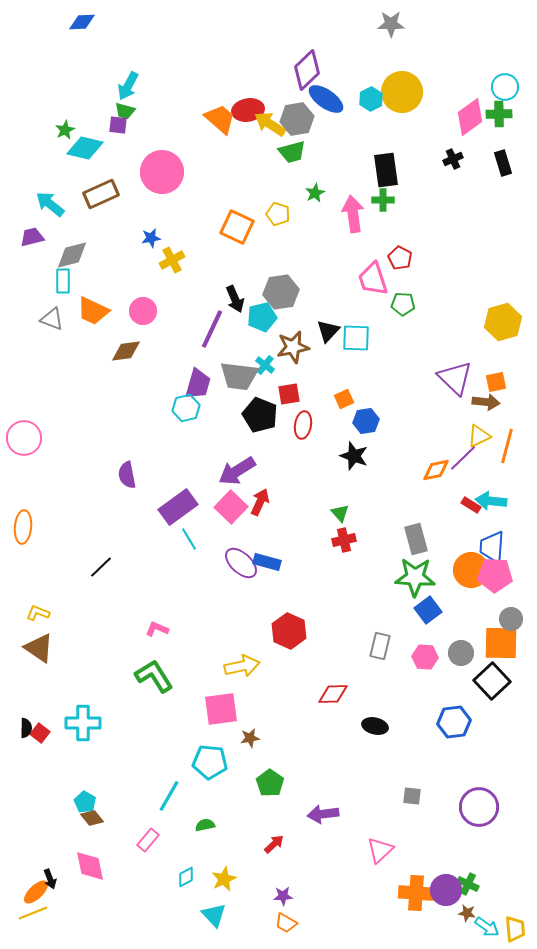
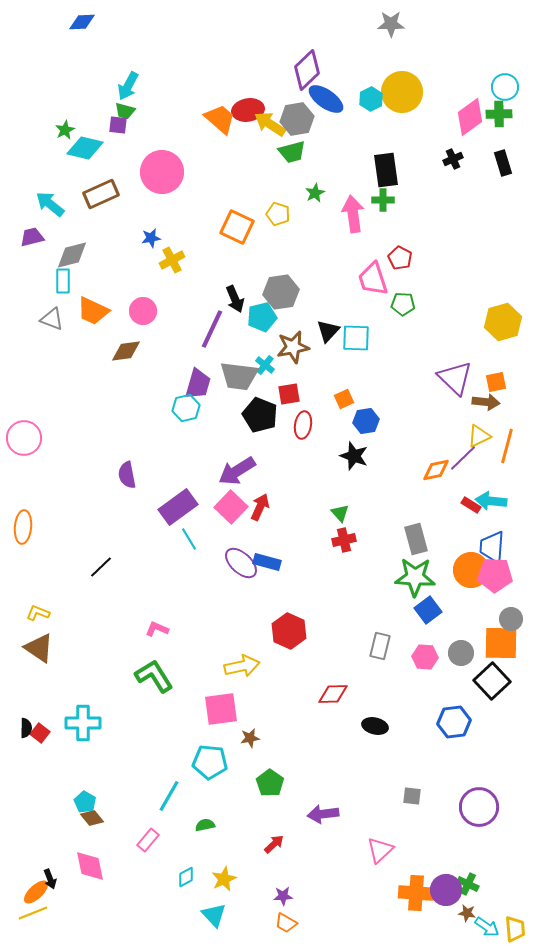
red arrow at (260, 502): moved 5 px down
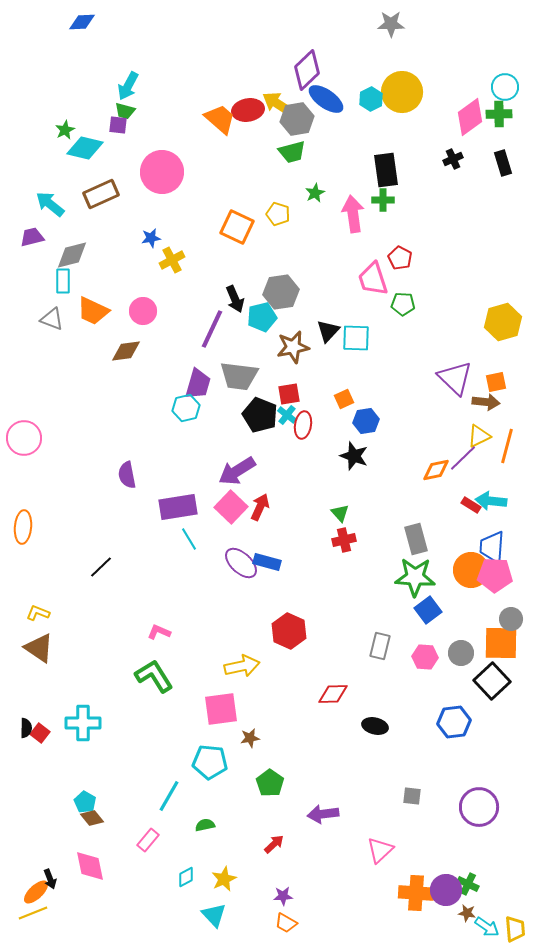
yellow arrow at (270, 124): moved 8 px right, 20 px up
cyan cross at (265, 365): moved 22 px right, 50 px down
purple rectangle at (178, 507): rotated 27 degrees clockwise
pink L-shape at (157, 629): moved 2 px right, 3 px down
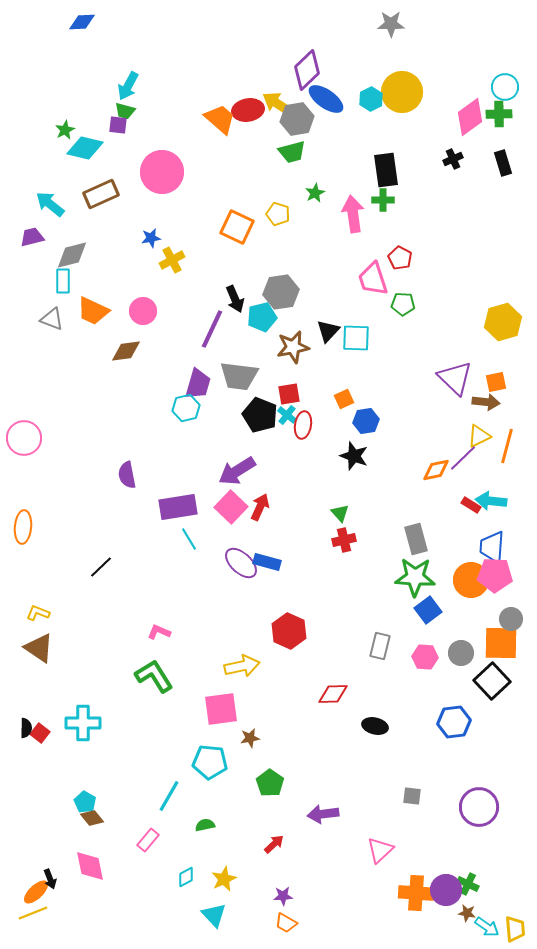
orange circle at (471, 570): moved 10 px down
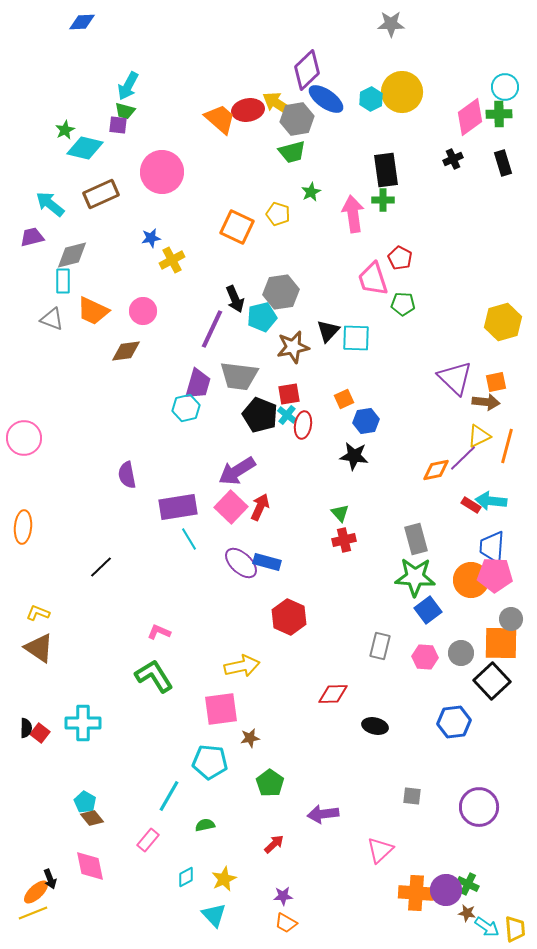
green star at (315, 193): moved 4 px left, 1 px up
black star at (354, 456): rotated 12 degrees counterclockwise
red hexagon at (289, 631): moved 14 px up
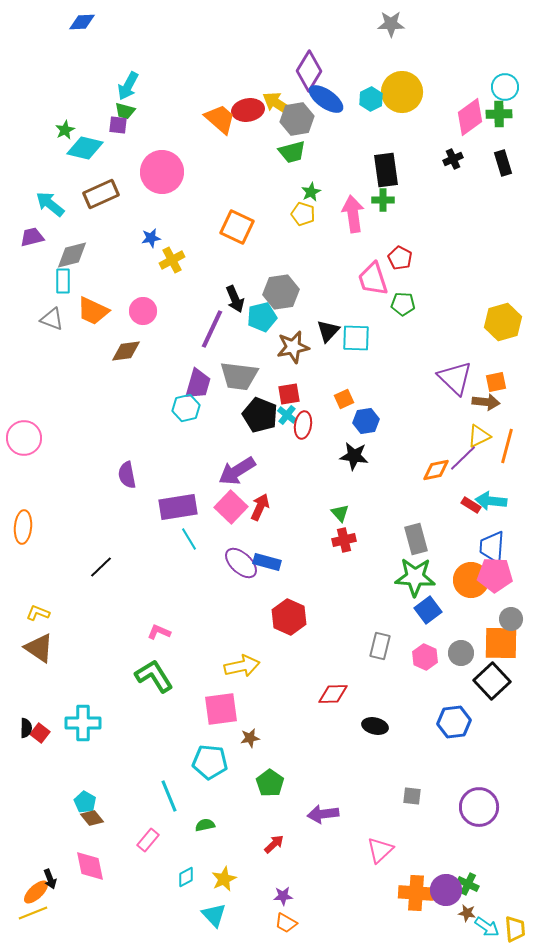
purple diamond at (307, 70): moved 2 px right, 1 px down; rotated 15 degrees counterclockwise
yellow pentagon at (278, 214): moved 25 px right
pink hexagon at (425, 657): rotated 20 degrees clockwise
cyan line at (169, 796): rotated 52 degrees counterclockwise
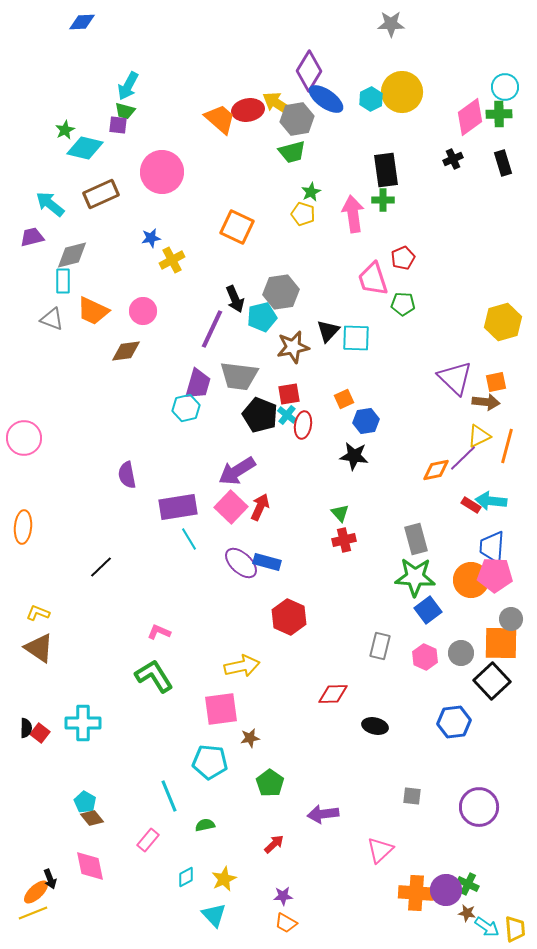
red pentagon at (400, 258): moved 3 px right; rotated 20 degrees clockwise
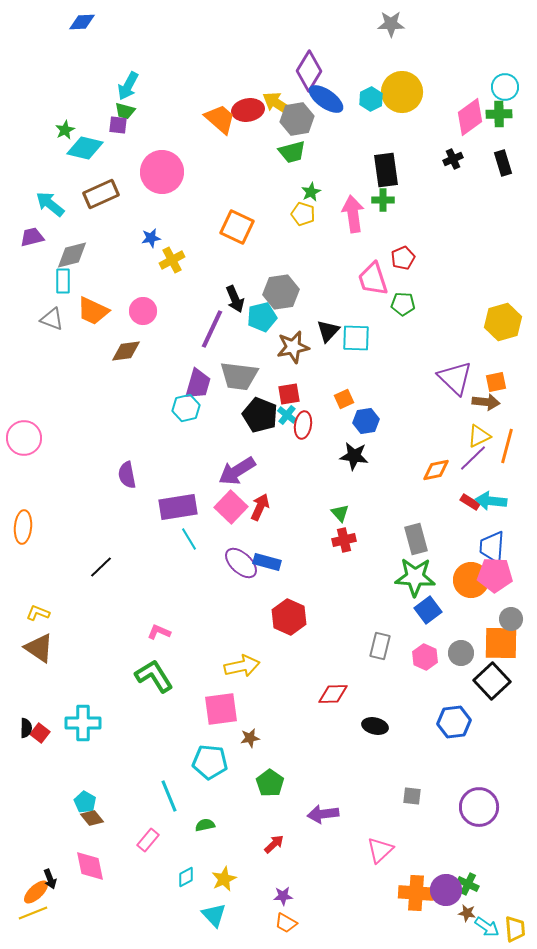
purple line at (463, 458): moved 10 px right
red rectangle at (471, 505): moved 1 px left, 3 px up
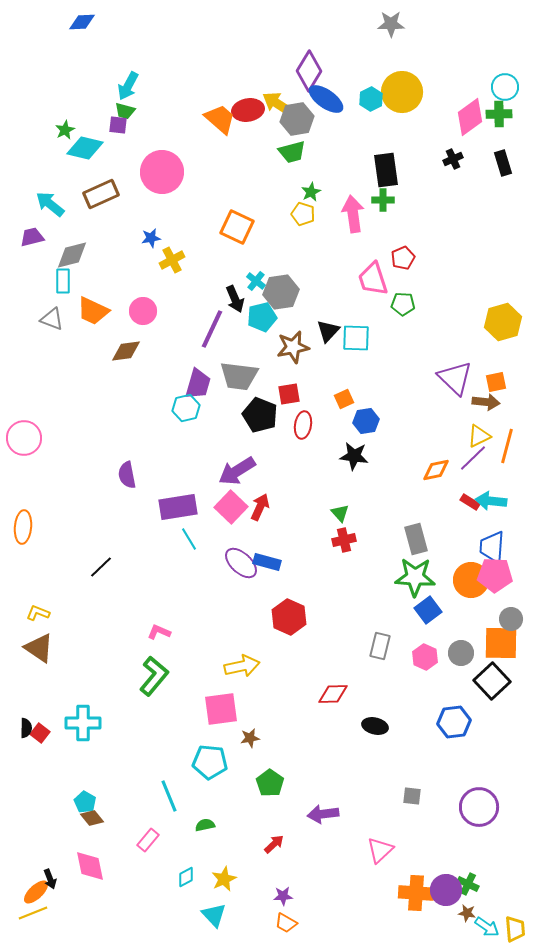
cyan cross at (287, 415): moved 31 px left, 134 px up
green L-shape at (154, 676): rotated 72 degrees clockwise
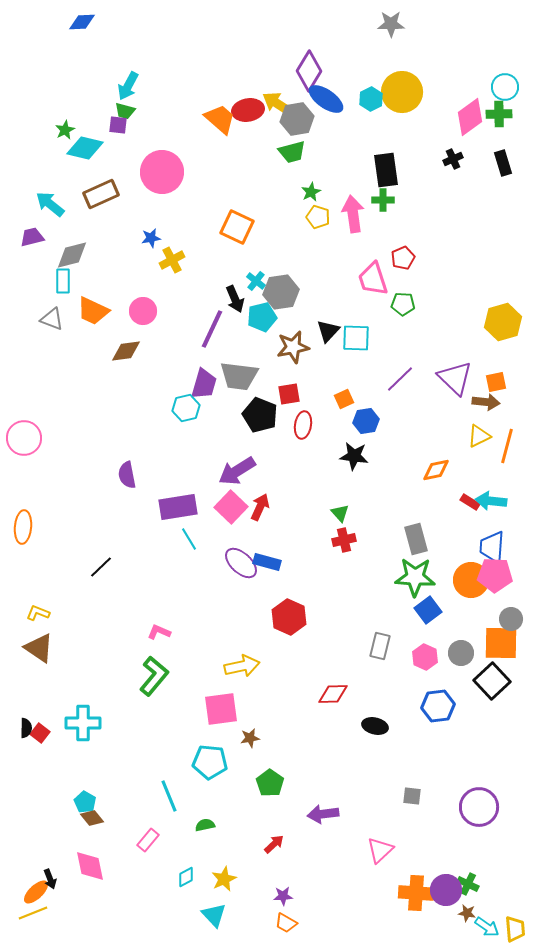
yellow pentagon at (303, 214): moved 15 px right, 3 px down
purple trapezoid at (198, 384): moved 6 px right
purple line at (473, 458): moved 73 px left, 79 px up
blue hexagon at (454, 722): moved 16 px left, 16 px up
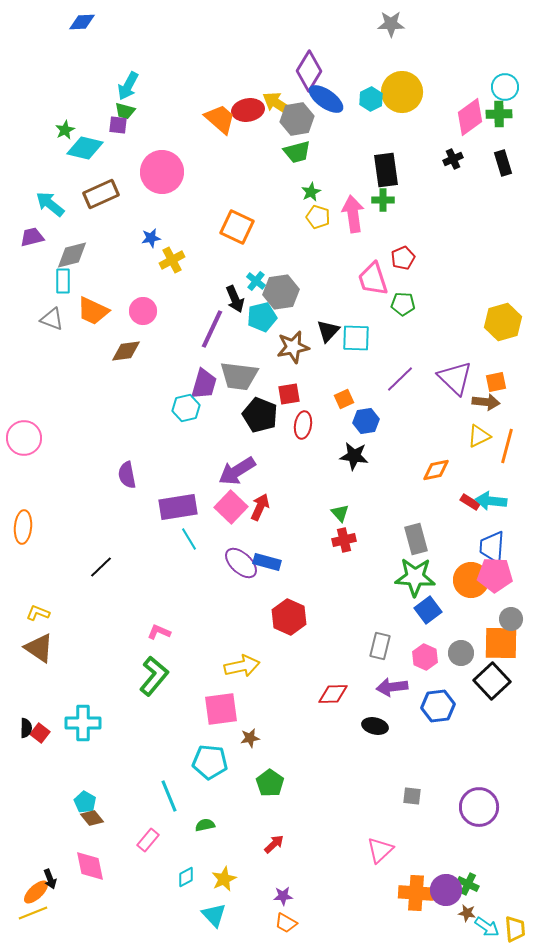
green trapezoid at (292, 152): moved 5 px right
purple arrow at (323, 814): moved 69 px right, 127 px up
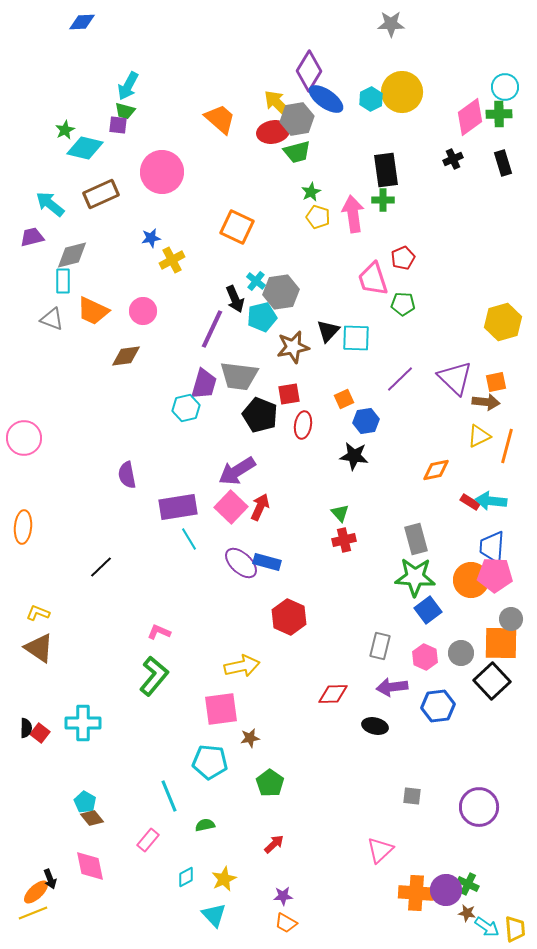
yellow arrow at (278, 104): rotated 12 degrees clockwise
red ellipse at (248, 110): moved 25 px right, 22 px down
brown diamond at (126, 351): moved 5 px down
